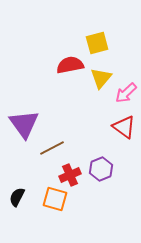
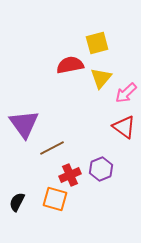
black semicircle: moved 5 px down
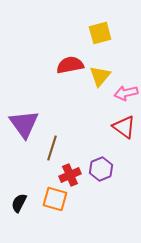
yellow square: moved 3 px right, 10 px up
yellow triangle: moved 1 px left, 2 px up
pink arrow: rotated 30 degrees clockwise
brown line: rotated 45 degrees counterclockwise
black semicircle: moved 2 px right, 1 px down
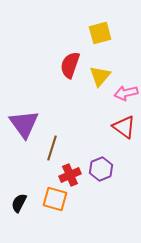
red semicircle: rotated 60 degrees counterclockwise
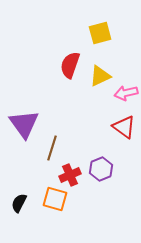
yellow triangle: rotated 25 degrees clockwise
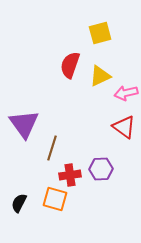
purple hexagon: rotated 20 degrees clockwise
red cross: rotated 15 degrees clockwise
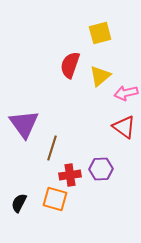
yellow triangle: rotated 15 degrees counterclockwise
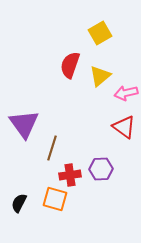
yellow square: rotated 15 degrees counterclockwise
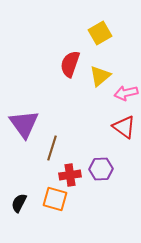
red semicircle: moved 1 px up
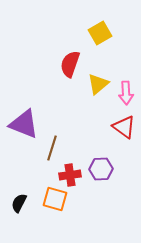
yellow triangle: moved 2 px left, 8 px down
pink arrow: rotated 80 degrees counterclockwise
purple triangle: rotated 32 degrees counterclockwise
